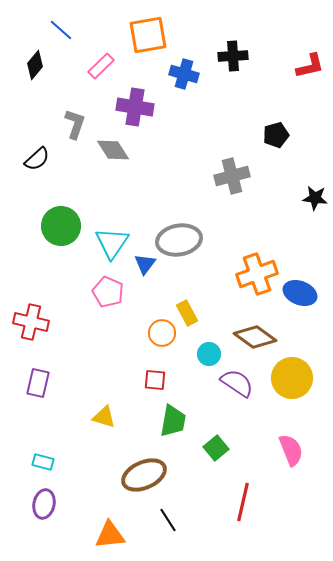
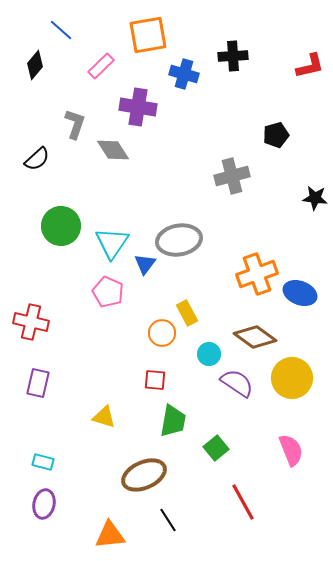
purple cross: moved 3 px right
red line: rotated 42 degrees counterclockwise
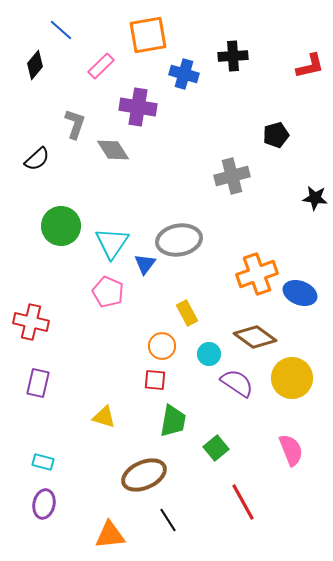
orange circle: moved 13 px down
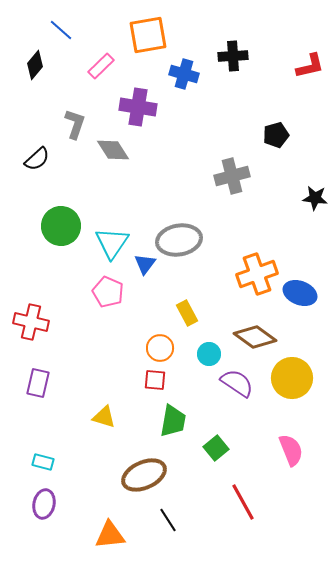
orange circle: moved 2 px left, 2 px down
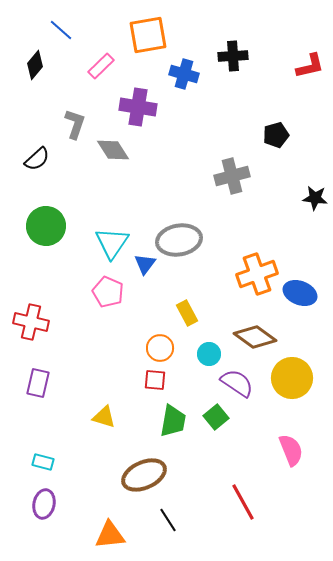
green circle: moved 15 px left
green square: moved 31 px up
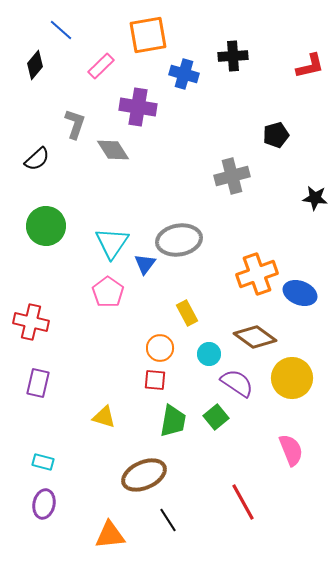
pink pentagon: rotated 12 degrees clockwise
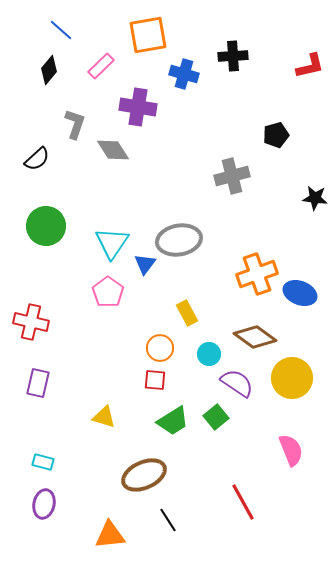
black diamond: moved 14 px right, 5 px down
green trapezoid: rotated 48 degrees clockwise
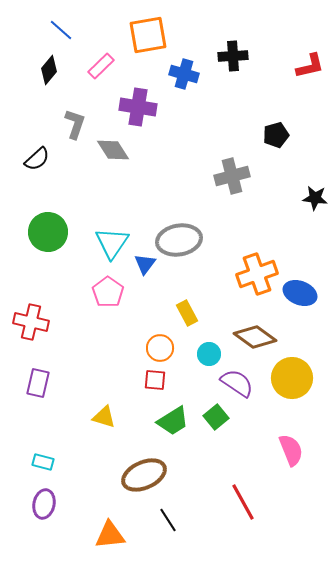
green circle: moved 2 px right, 6 px down
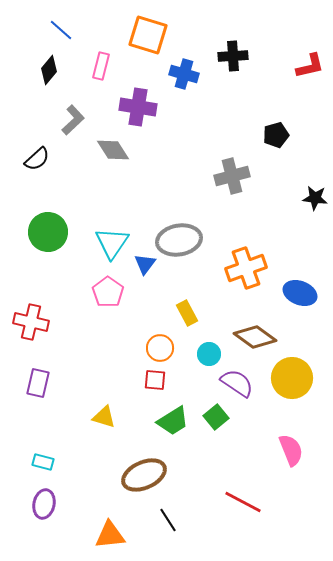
orange square: rotated 27 degrees clockwise
pink rectangle: rotated 32 degrees counterclockwise
gray L-shape: moved 2 px left, 4 px up; rotated 28 degrees clockwise
orange cross: moved 11 px left, 6 px up
red line: rotated 33 degrees counterclockwise
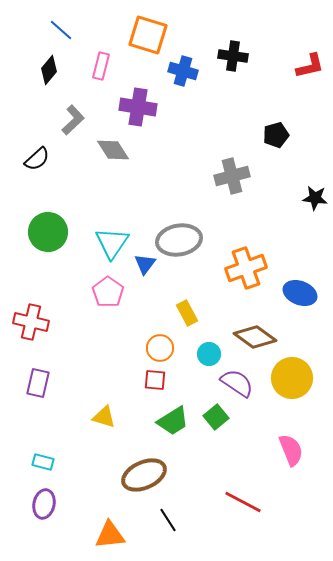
black cross: rotated 12 degrees clockwise
blue cross: moved 1 px left, 3 px up
